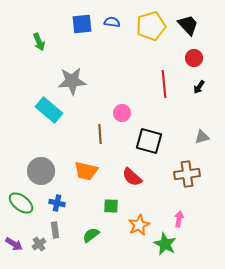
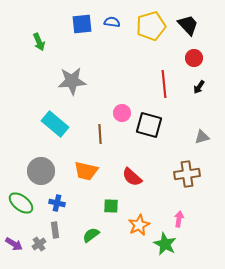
cyan rectangle: moved 6 px right, 14 px down
black square: moved 16 px up
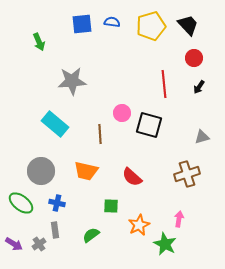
brown cross: rotated 10 degrees counterclockwise
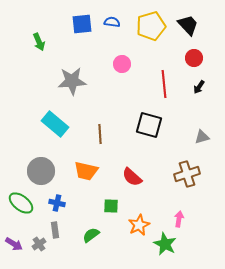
pink circle: moved 49 px up
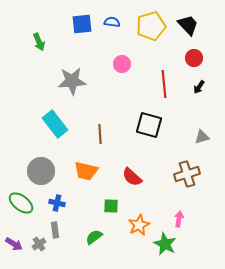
cyan rectangle: rotated 12 degrees clockwise
green semicircle: moved 3 px right, 2 px down
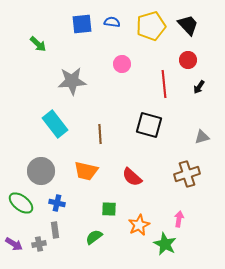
green arrow: moved 1 px left, 2 px down; rotated 24 degrees counterclockwise
red circle: moved 6 px left, 2 px down
green square: moved 2 px left, 3 px down
gray cross: rotated 24 degrees clockwise
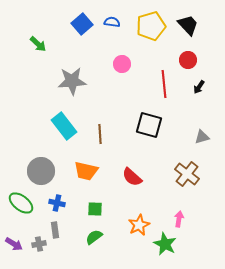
blue square: rotated 35 degrees counterclockwise
cyan rectangle: moved 9 px right, 2 px down
brown cross: rotated 35 degrees counterclockwise
green square: moved 14 px left
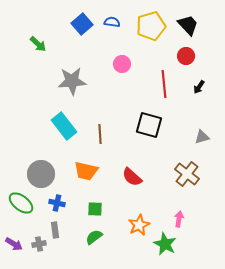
red circle: moved 2 px left, 4 px up
gray circle: moved 3 px down
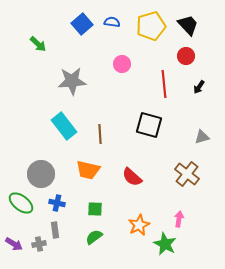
orange trapezoid: moved 2 px right, 1 px up
